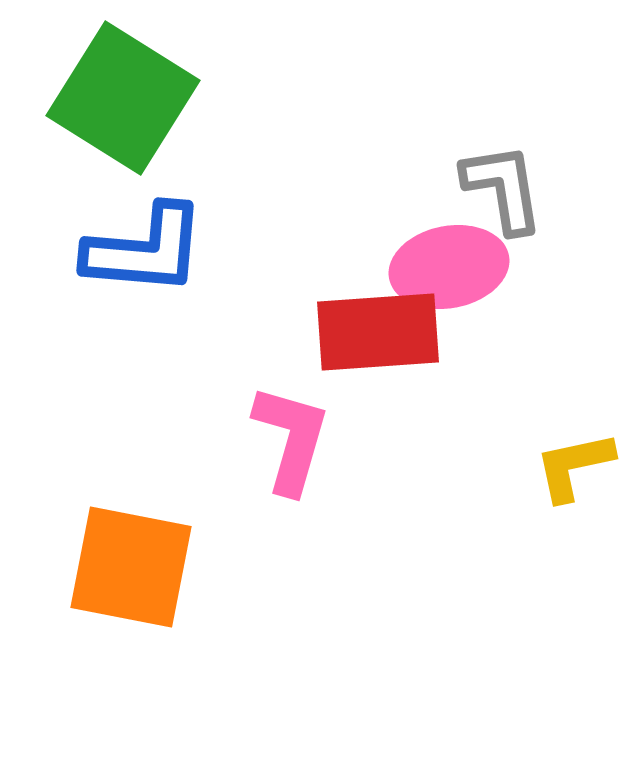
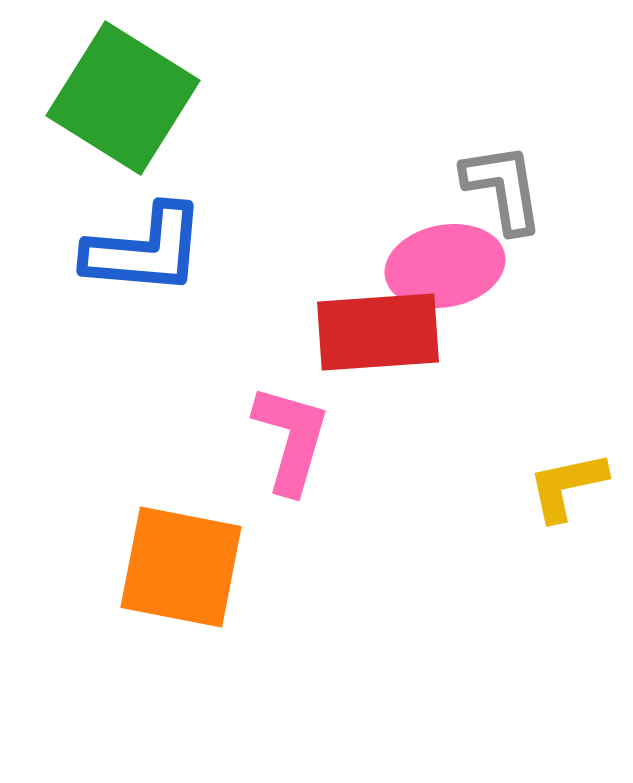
pink ellipse: moved 4 px left, 1 px up
yellow L-shape: moved 7 px left, 20 px down
orange square: moved 50 px right
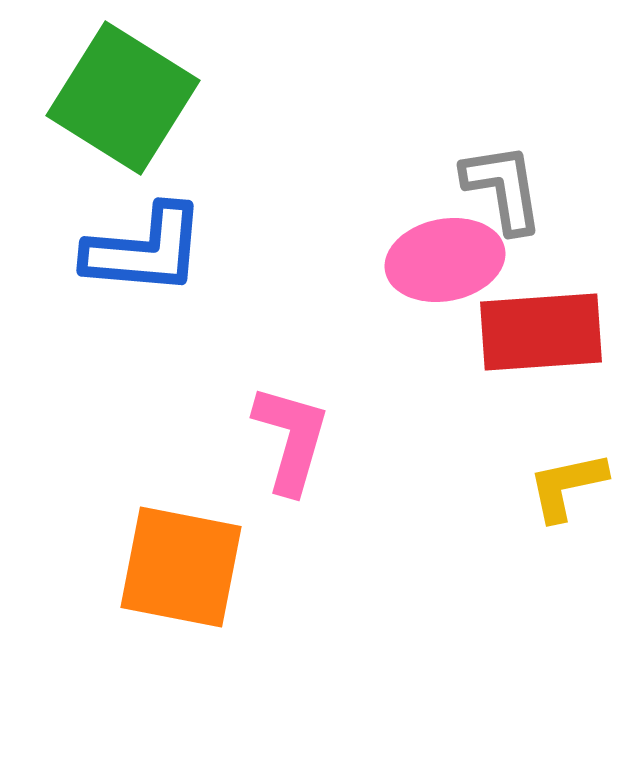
pink ellipse: moved 6 px up
red rectangle: moved 163 px right
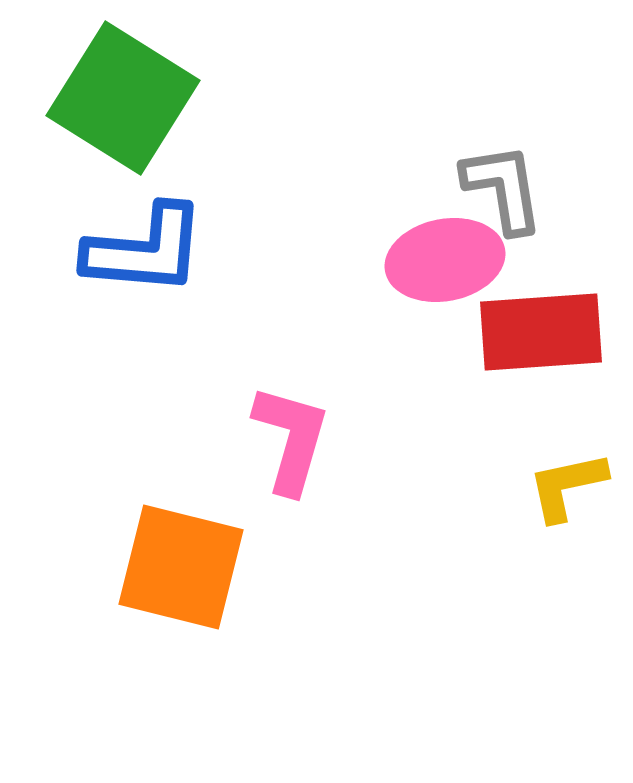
orange square: rotated 3 degrees clockwise
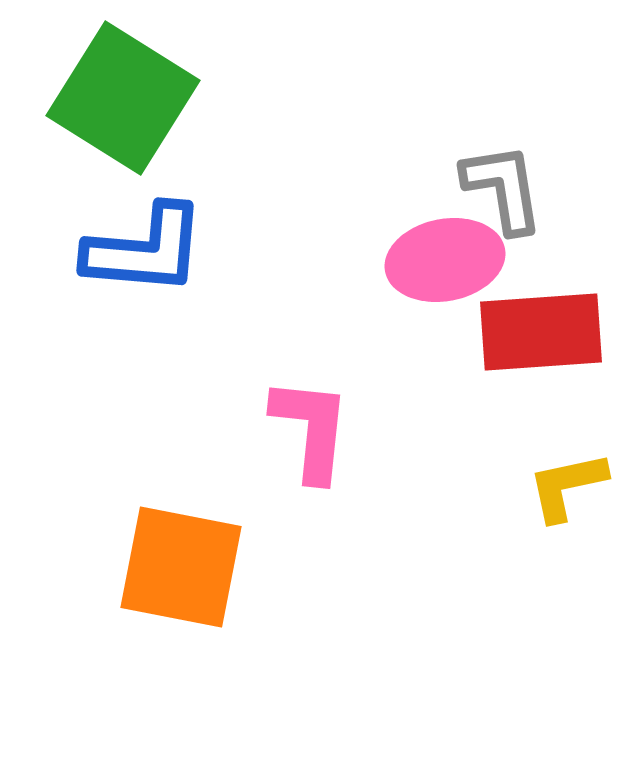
pink L-shape: moved 20 px right, 10 px up; rotated 10 degrees counterclockwise
orange square: rotated 3 degrees counterclockwise
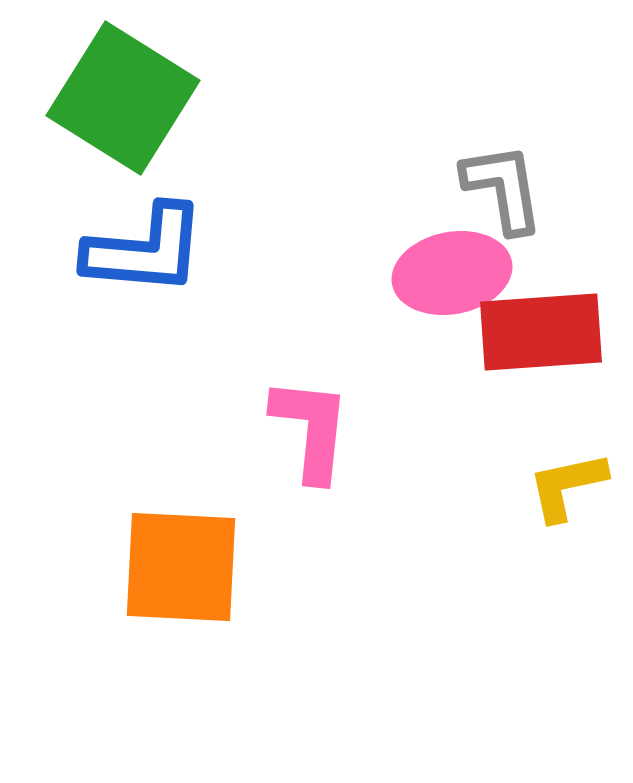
pink ellipse: moved 7 px right, 13 px down
orange square: rotated 8 degrees counterclockwise
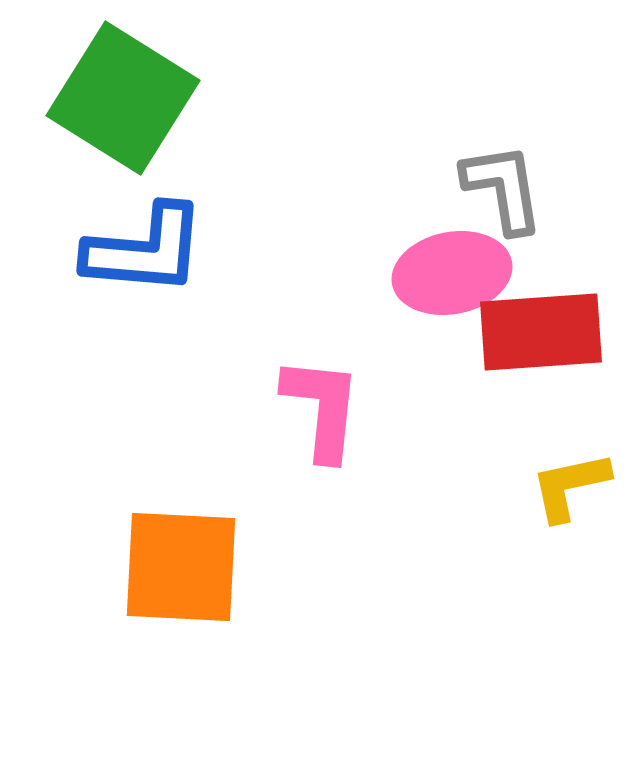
pink L-shape: moved 11 px right, 21 px up
yellow L-shape: moved 3 px right
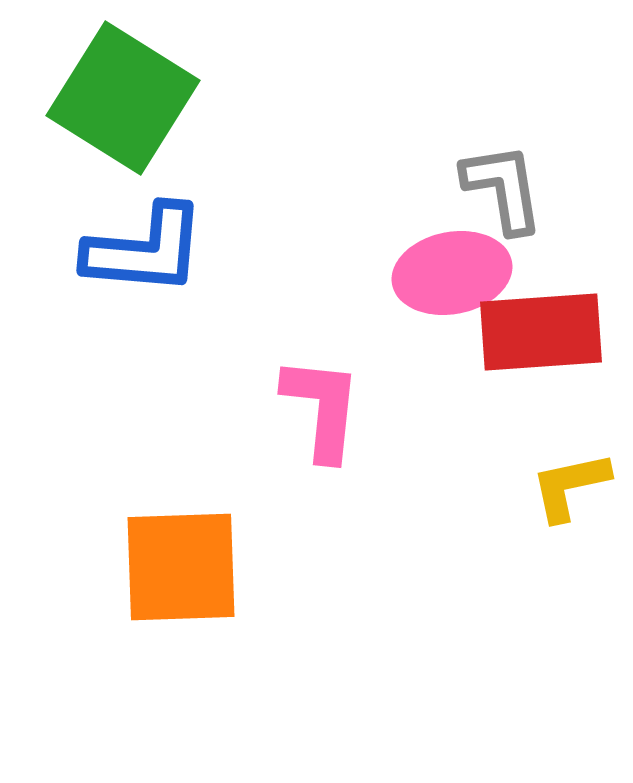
orange square: rotated 5 degrees counterclockwise
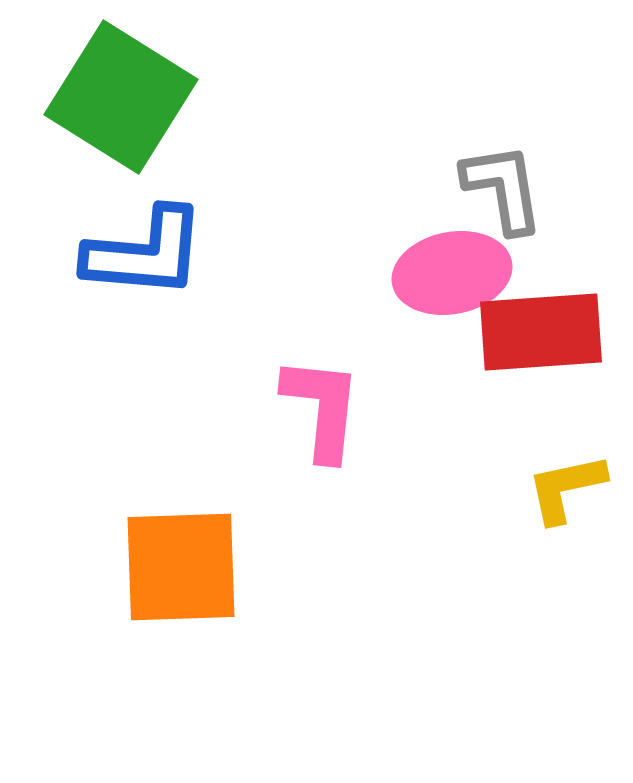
green square: moved 2 px left, 1 px up
blue L-shape: moved 3 px down
yellow L-shape: moved 4 px left, 2 px down
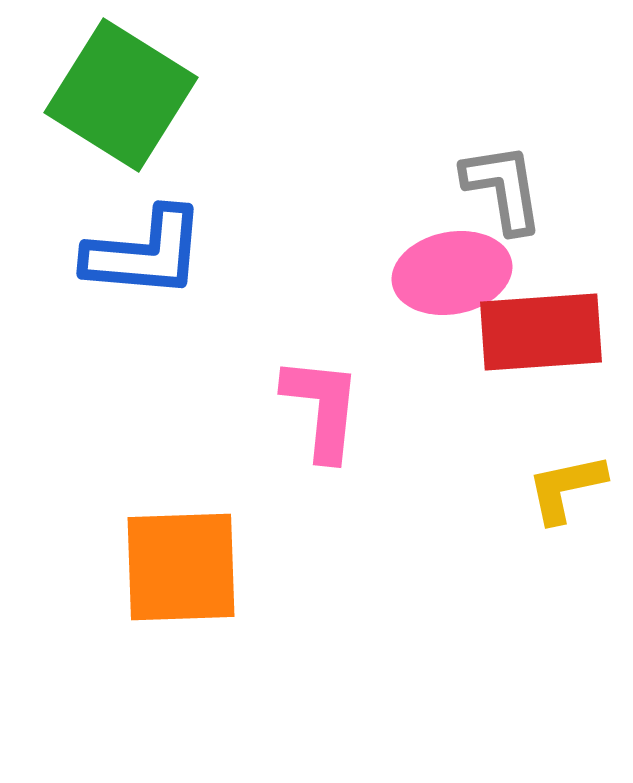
green square: moved 2 px up
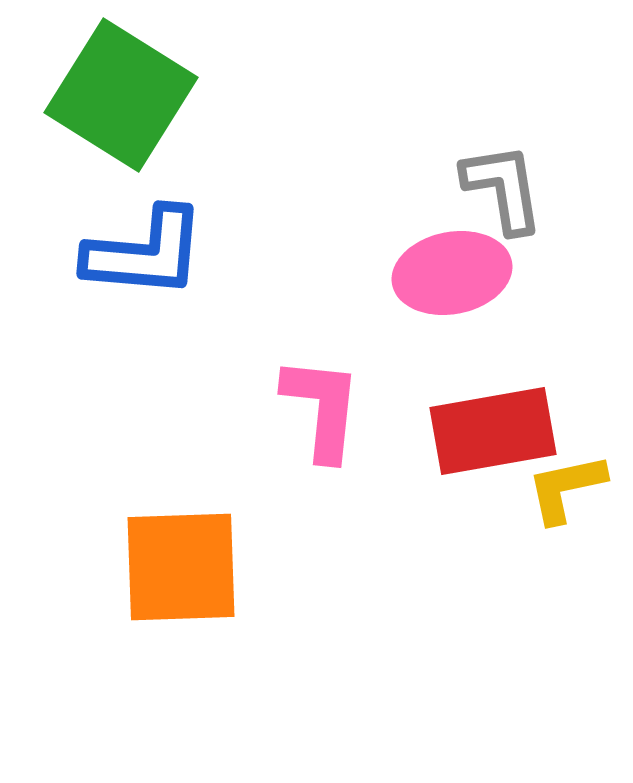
red rectangle: moved 48 px left, 99 px down; rotated 6 degrees counterclockwise
